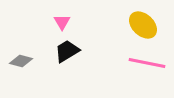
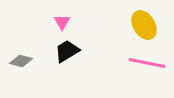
yellow ellipse: moved 1 px right; rotated 16 degrees clockwise
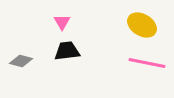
yellow ellipse: moved 2 px left; rotated 28 degrees counterclockwise
black trapezoid: rotated 24 degrees clockwise
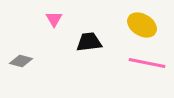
pink triangle: moved 8 px left, 3 px up
black trapezoid: moved 22 px right, 9 px up
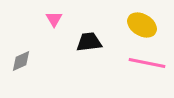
gray diamond: rotated 40 degrees counterclockwise
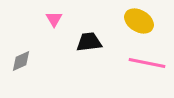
yellow ellipse: moved 3 px left, 4 px up
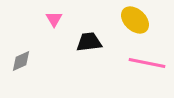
yellow ellipse: moved 4 px left, 1 px up; rotated 12 degrees clockwise
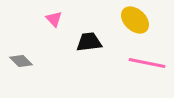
pink triangle: rotated 12 degrees counterclockwise
gray diamond: rotated 70 degrees clockwise
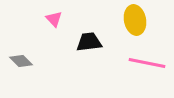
yellow ellipse: rotated 36 degrees clockwise
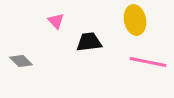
pink triangle: moved 2 px right, 2 px down
pink line: moved 1 px right, 1 px up
